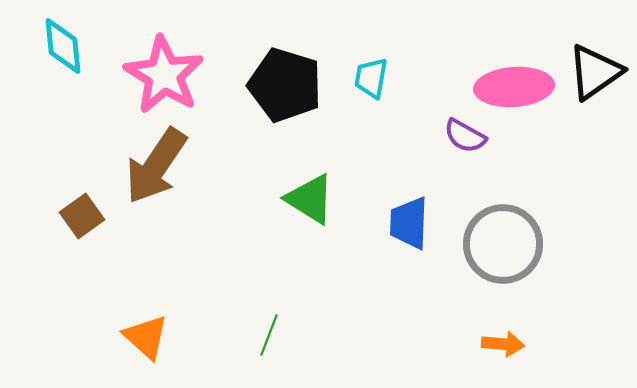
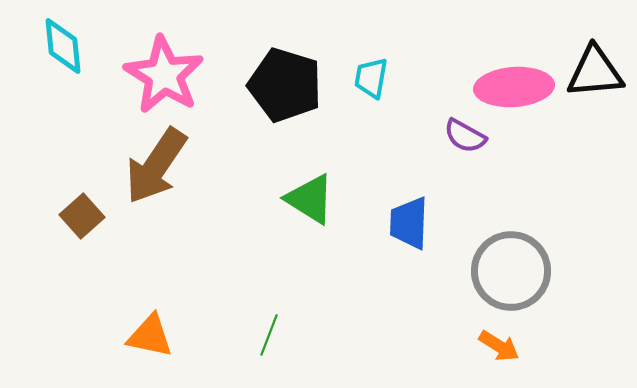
black triangle: rotated 30 degrees clockwise
brown square: rotated 6 degrees counterclockwise
gray circle: moved 8 px right, 27 px down
orange triangle: moved 4 px right, 1 px up; rotated 30 degrees counterclockwise
orange arrow: moved 4 px left, 2 px down; rotated 27 degrees clockwise
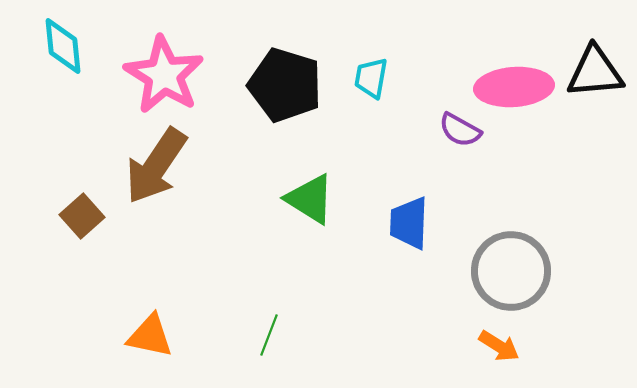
purple semicircle: moved 5 px left, 6 px up
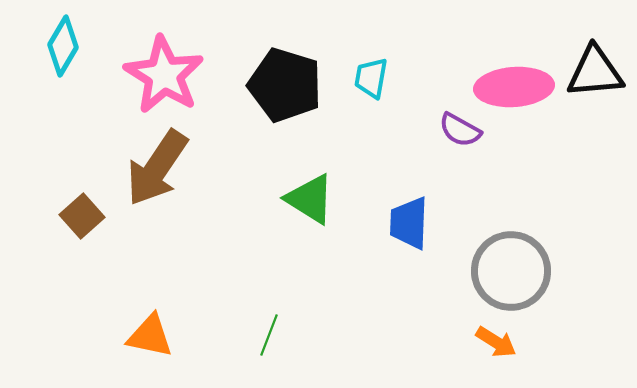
cyan diamond: rotated 36 degrees clockwise
brown arrow: moved 1 px right, 2 px down
orange arrow: moved 3 px left, 4 px up
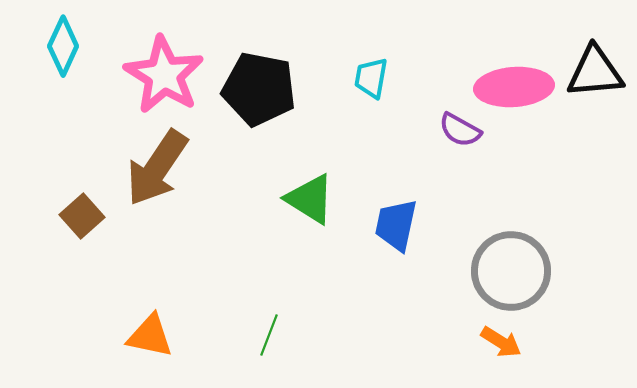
cyan diamond: rotated 6 degrees counterclockwise
black pentagon: moved 26 px left, 4 px down; rotated 6 degrees counterclockwise
blue trapezoid: moved 13 px left, 2 px down; rotated 10 degrees clockwise
orange arrow: moved 5 px right
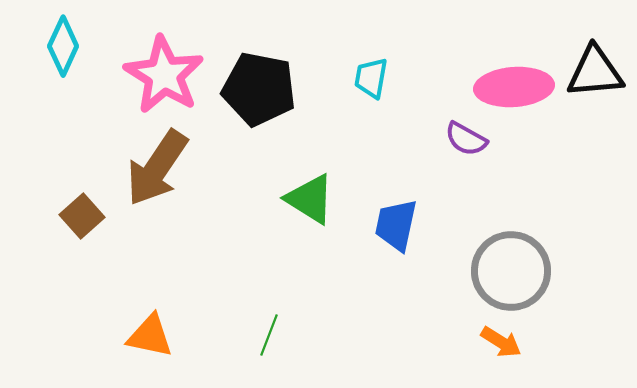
purple semicircle: moved 6 px right, 9 px down
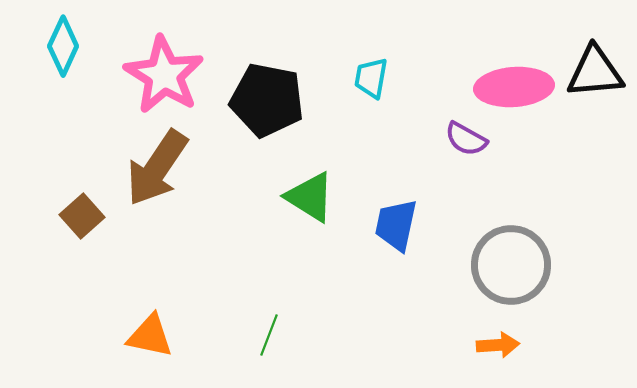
black pentagon: moved 8 px right, 11 px down
green triangle: moved 2 px up
gray circle: moved 6 px up
orange arrow: moved 3 px left, 3 px down; rotated 36 degrees counterclockwise
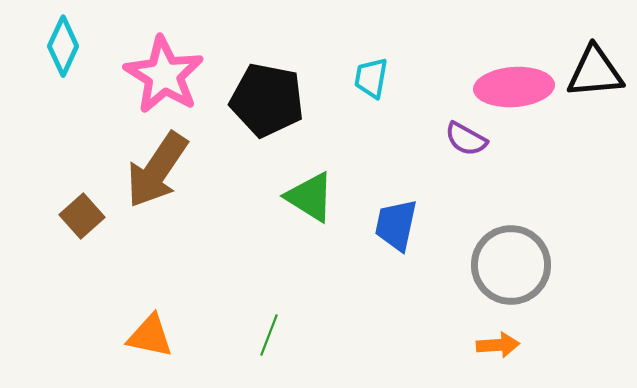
brown arrow: moved 2 px down
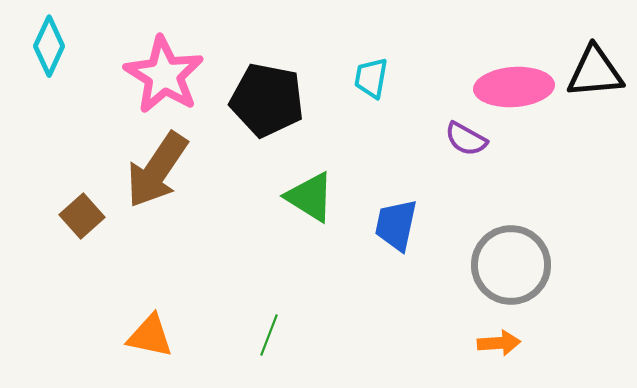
cyan diamond: moved 14 px left
orange arrow: moved 1 px right, 2 px up
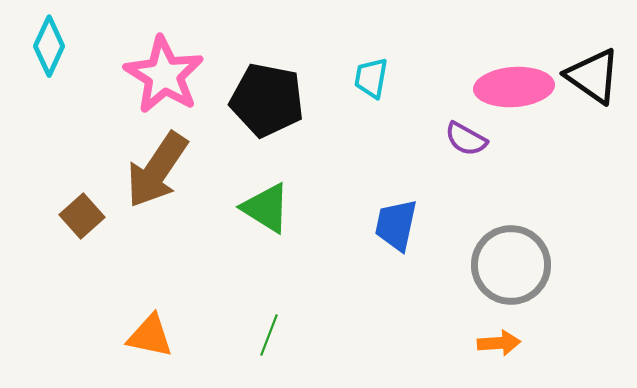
black triangle: moved 2 px left, 4 px down; rotated 40 degrees clockwise
green triangle: moved 44 px left, 11 px down
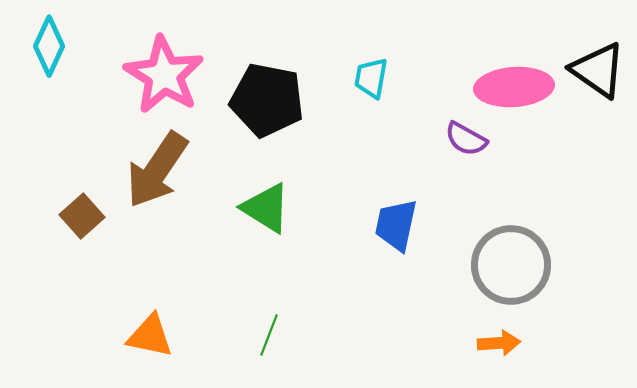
black triangle: moved 5 px right, 6 px up
